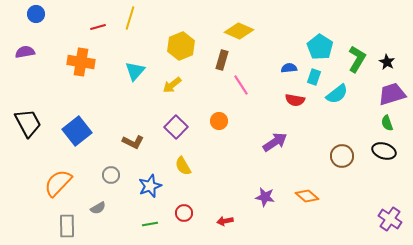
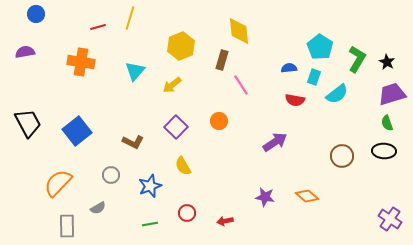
yellow diamond: rotated 60 degrees clockwise
black ellipse: rotated 15 degrees counterclockwise
red circle: moved 3 px right
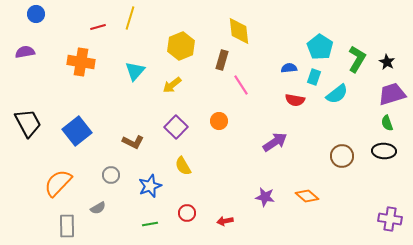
purple cross: rotated 25 degrees counterclockwise
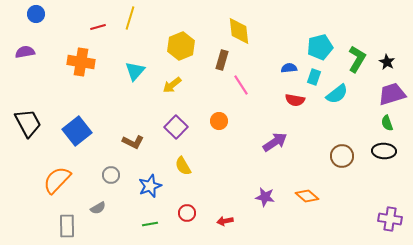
cyan pentagon: rotated 25 degrees clockwise
orange semicircle: moved 1 px left, 3 px up
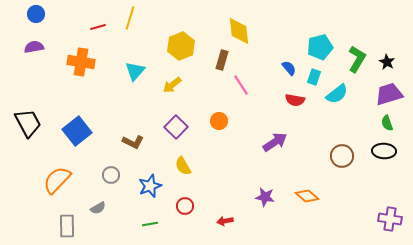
purple semicircle: moved 9 px right, 5 px up
blue semicircle: rotated 56 degrees clockwise
purple trapezoid: moved 3 px left
red circle: moved 2 px left, 7 px up
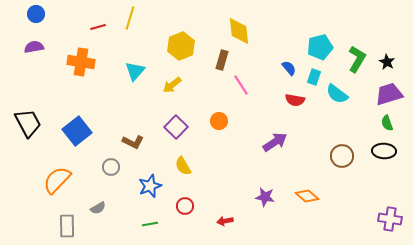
cyan semicircle: rotated 75 degrees clockwise
gray circle: moved 8 px up
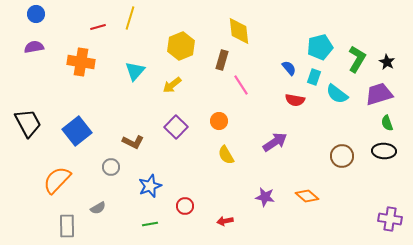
purple trapezoid: moved 10 px left
yellow semicircle: moved 43 px right, 11 px up
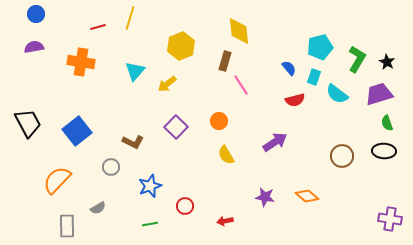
brown rectangle: moved 3 px right, 1 px down
yellow arrow: moved 5 px left, 1 px up
red semicircle: rotated 24 degrees counterclockwise
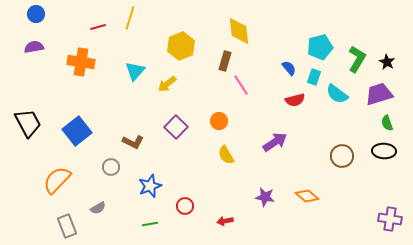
gray rectangle: rotated 20 degrees counterclockwise
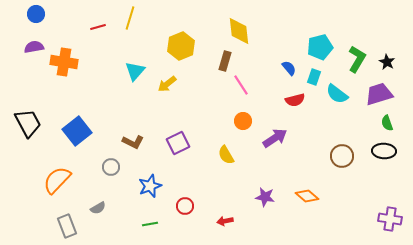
orange cross: moved 17 px left
orange circle: moved 24 px right
purple square: moved 2 px right, 16 px down; rotated 20 degrees clockwise
purple arrow: moved 4 px up
